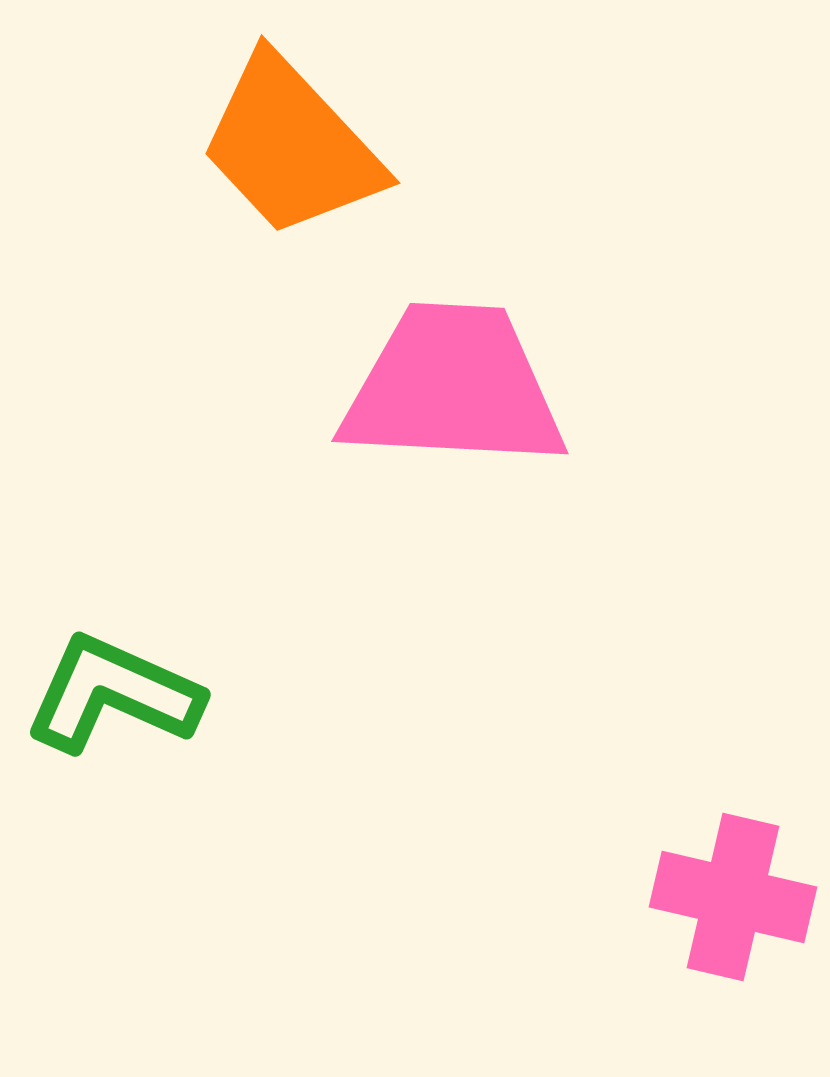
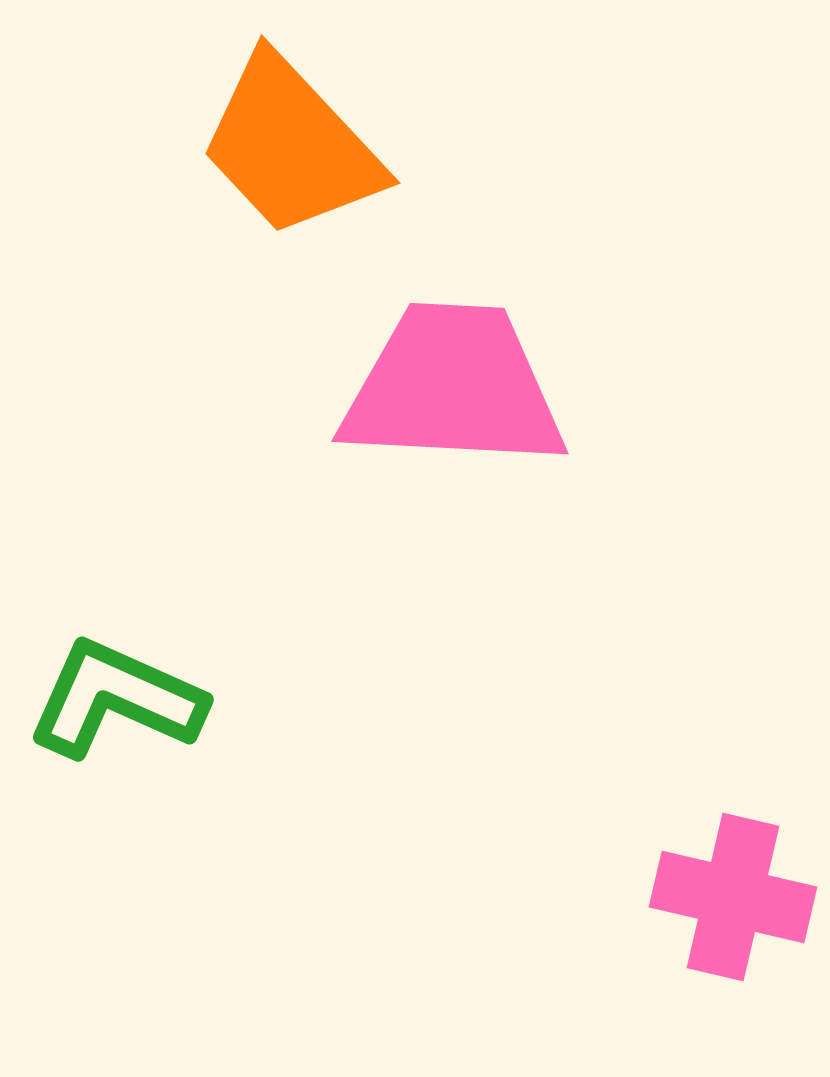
green L-shape: moved 3 px right, 5 px down
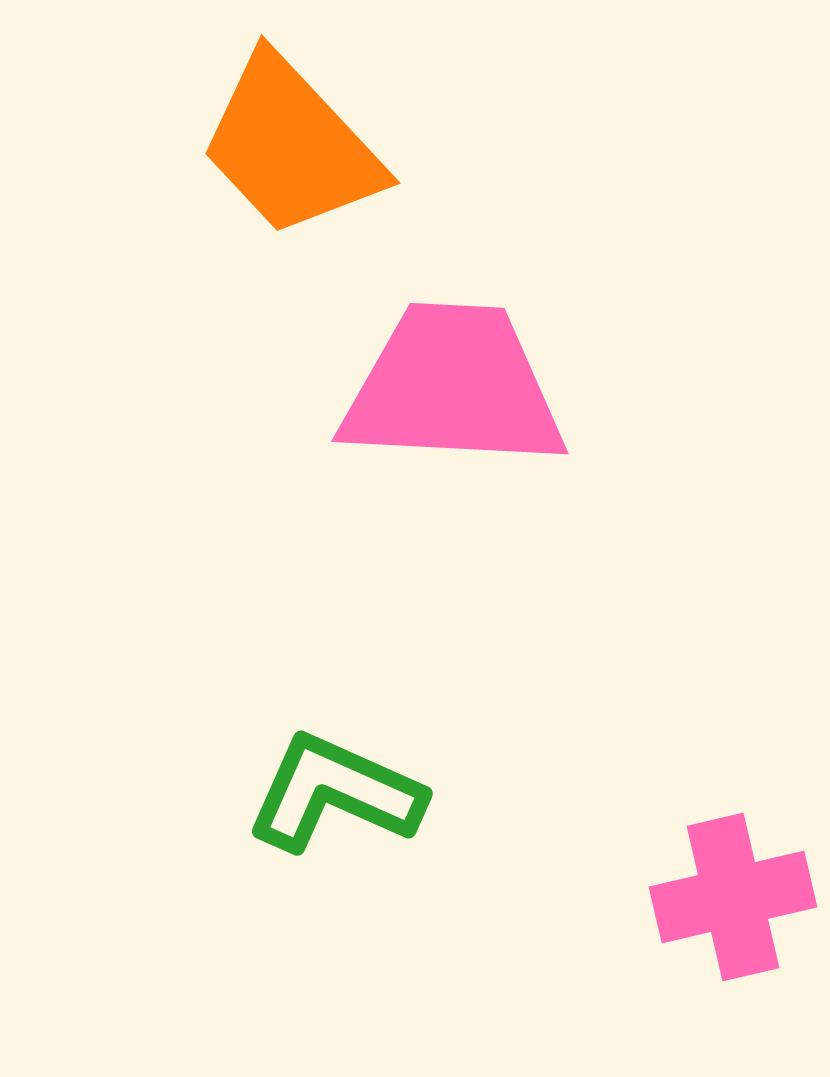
green L-shape: moved 219 px right, 94 px down
pink cross: rotated 26 degrees counterclockwise
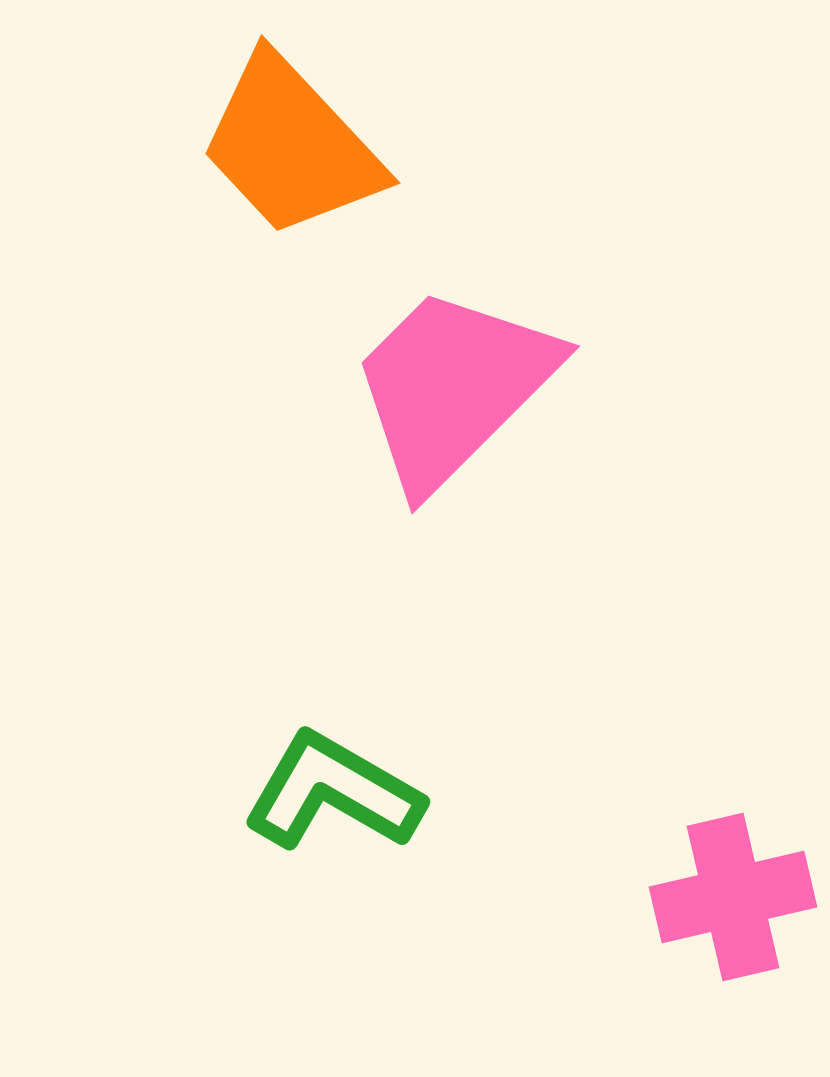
pink trapezoid: rotated 48 degrees counterclockwise
green L-shape: moved 2 px left, 1 px up; rotated 6 degrees clockwise
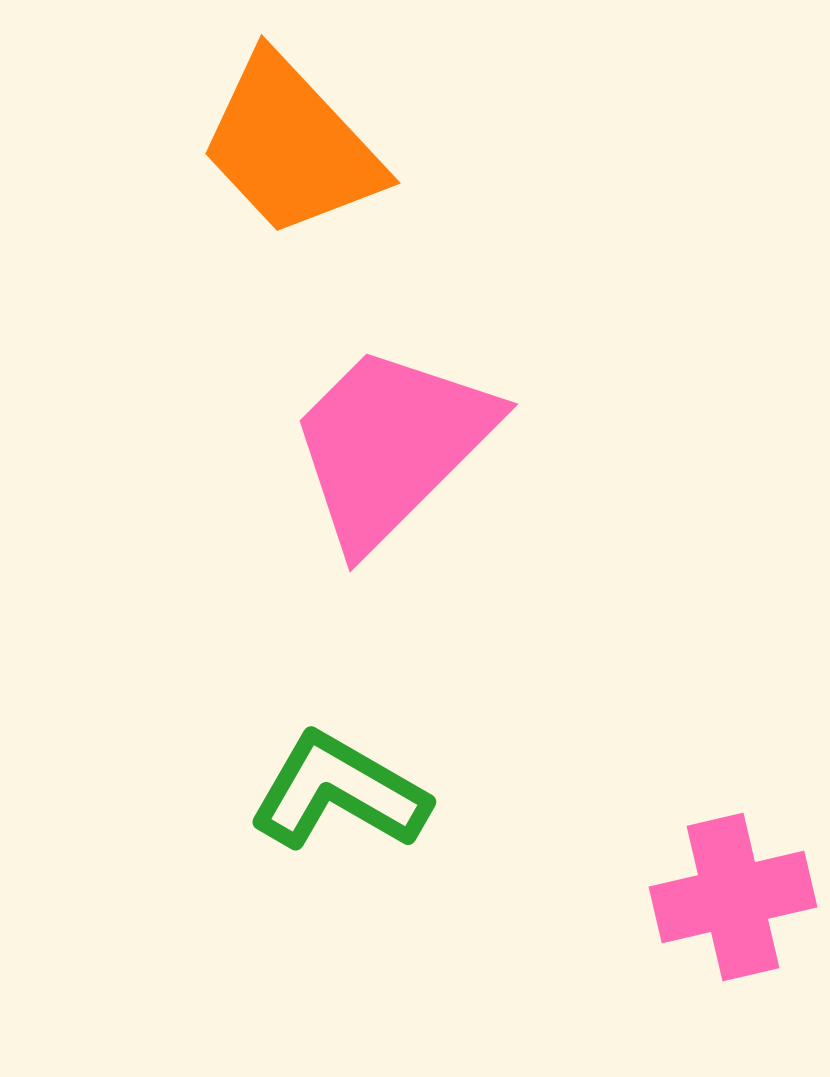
pink trapezoid: moved 62 px left, 58 px down
green L-shape: moved 6 px right
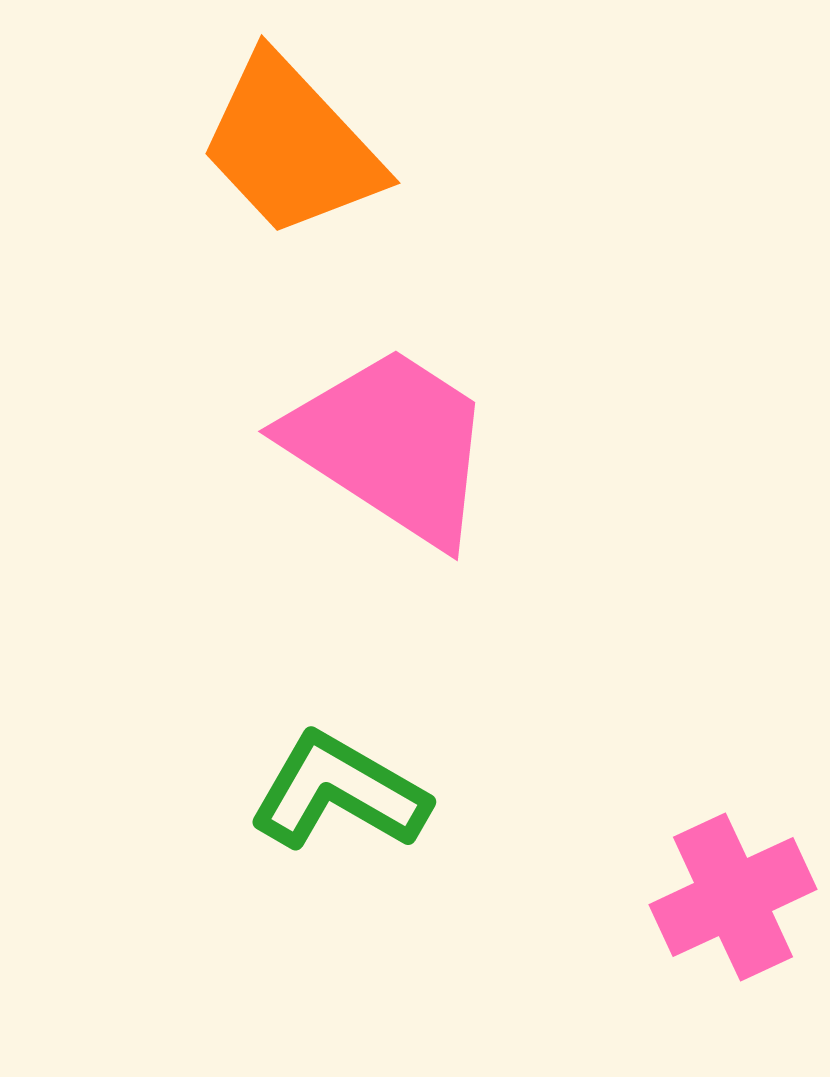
pink trapezoid: rotated 78 degrees clockwise
pink cross: rotated 12 degrees counterclockwise
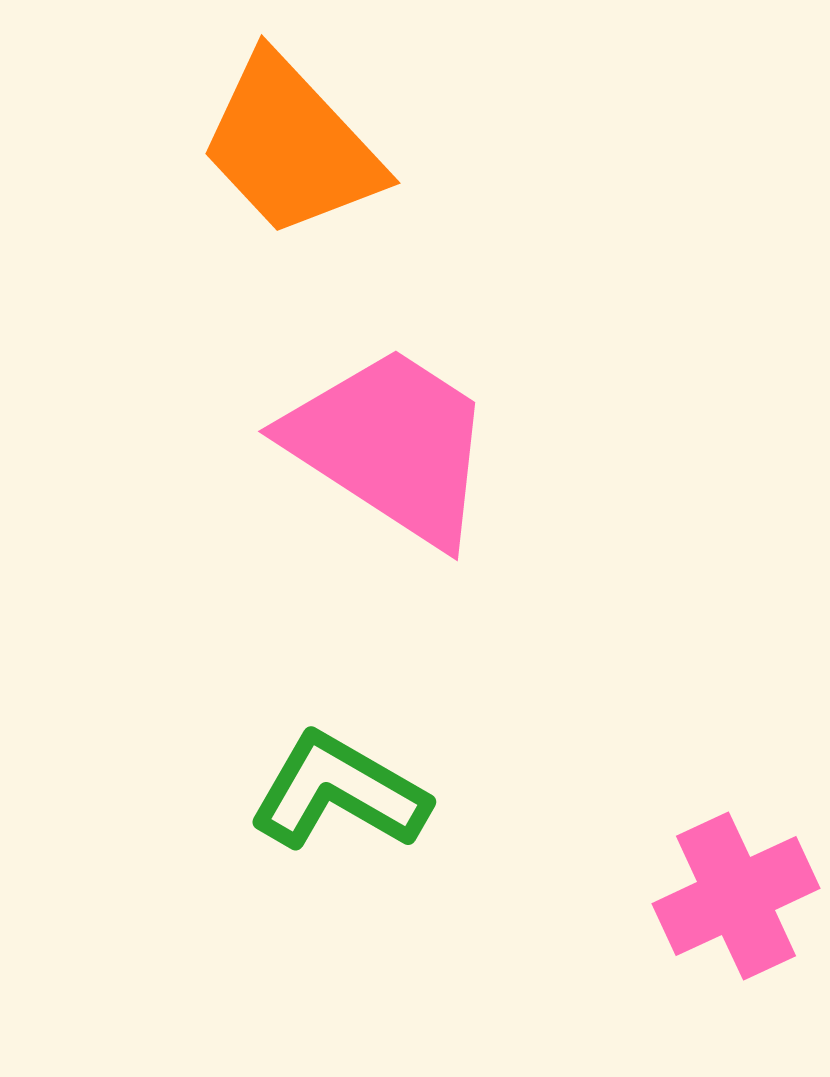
pink cross: moved 3 px right, 1 px up
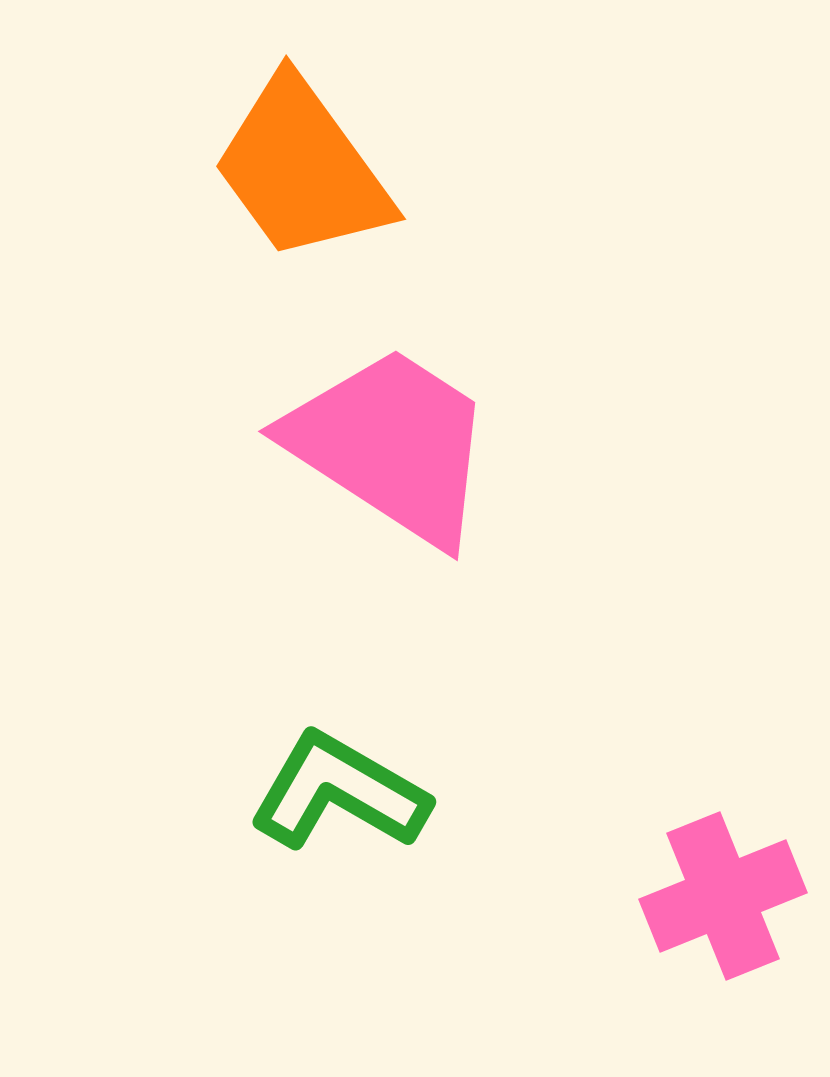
orange trapezoid: moved 11 px right, 23 px down; rotated 7 degrees clockwise
pink cross: moved 13 px left; rotated 3 degrees clockwise
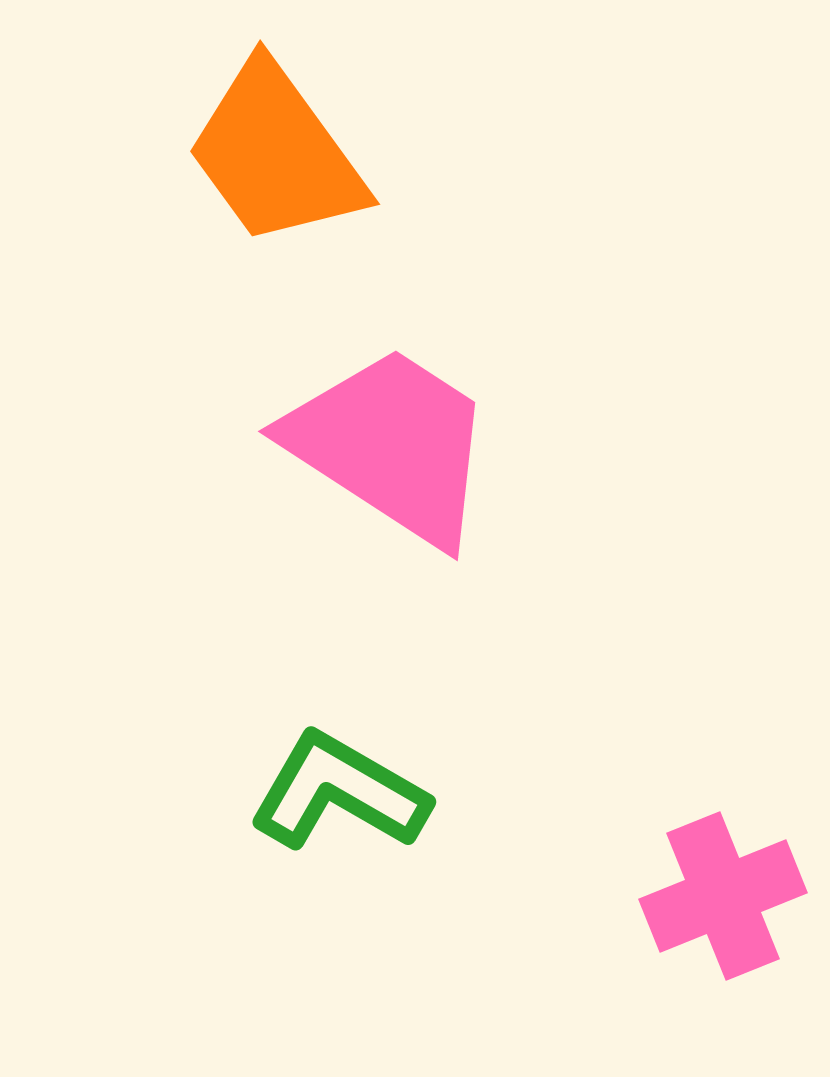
orange trapezoid: moved 26 px left, 15 px up
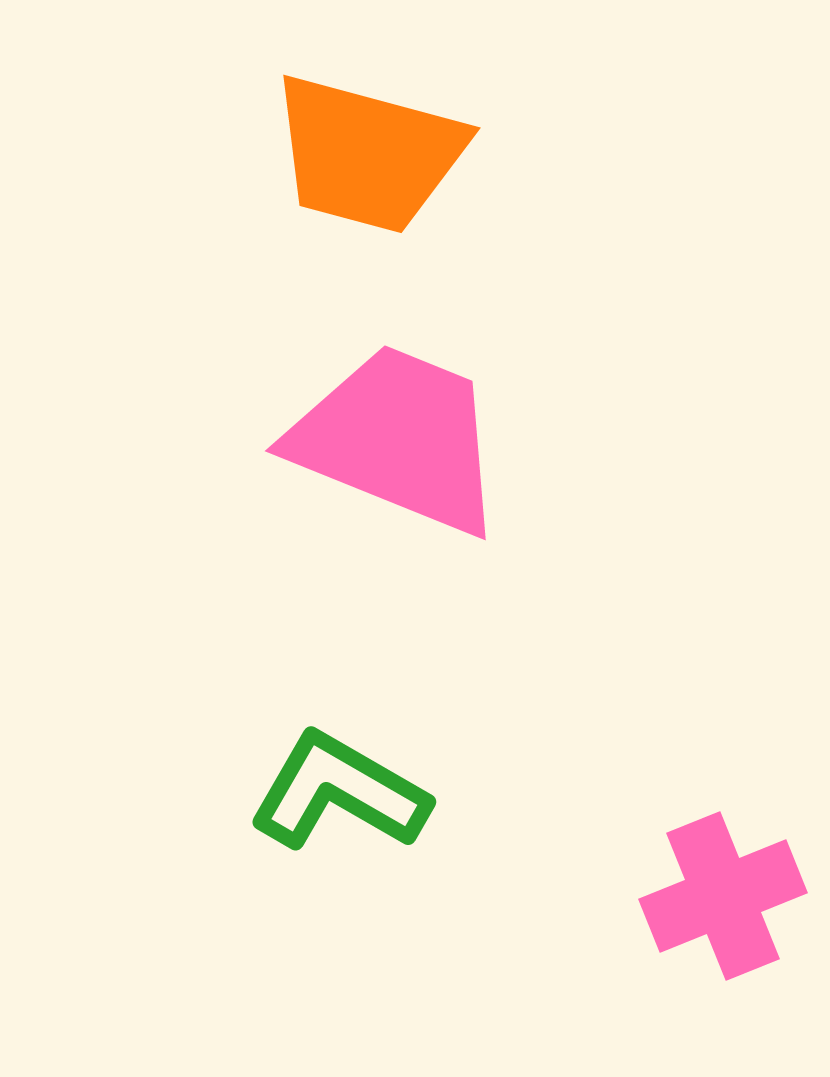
orange trapezoid: moved 92 px right; rotated 39 degrees counterclockwise
pink trapezoid: moved 7 px right, 6 px up; rotated 11 degrees counterclockwise
